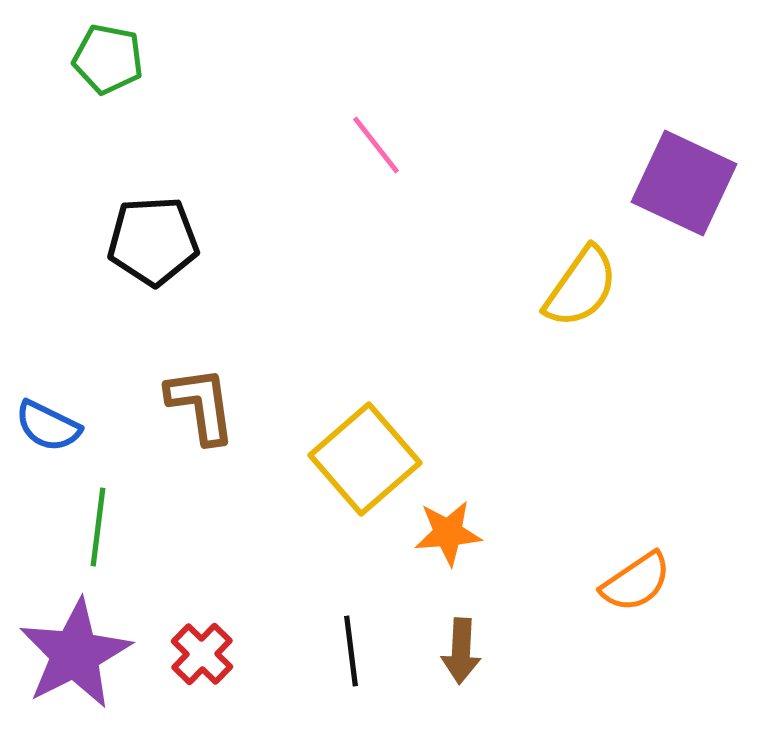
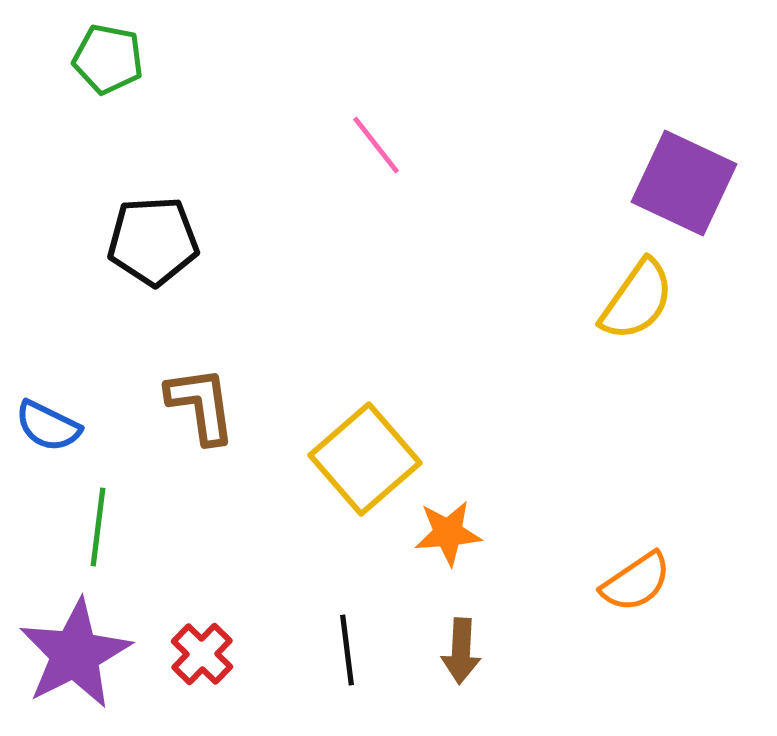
yellow semicircle: moved 56 px right, 13 px down
black line: moved 4 px left, 1 px up
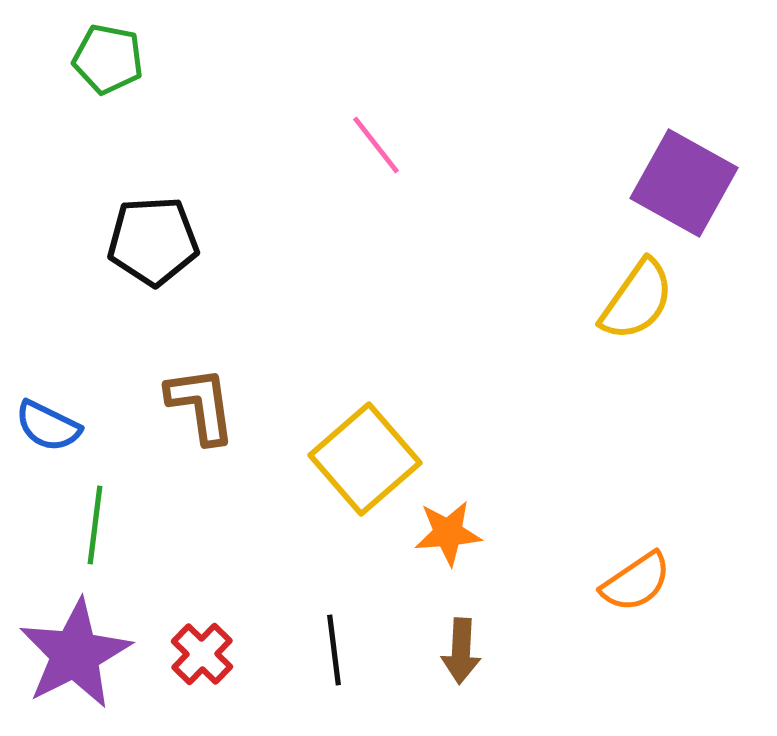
purple square: rotated 4 degrees clockwise
green line: moved 3 px left, 2 px up
black line: moved 13 px left
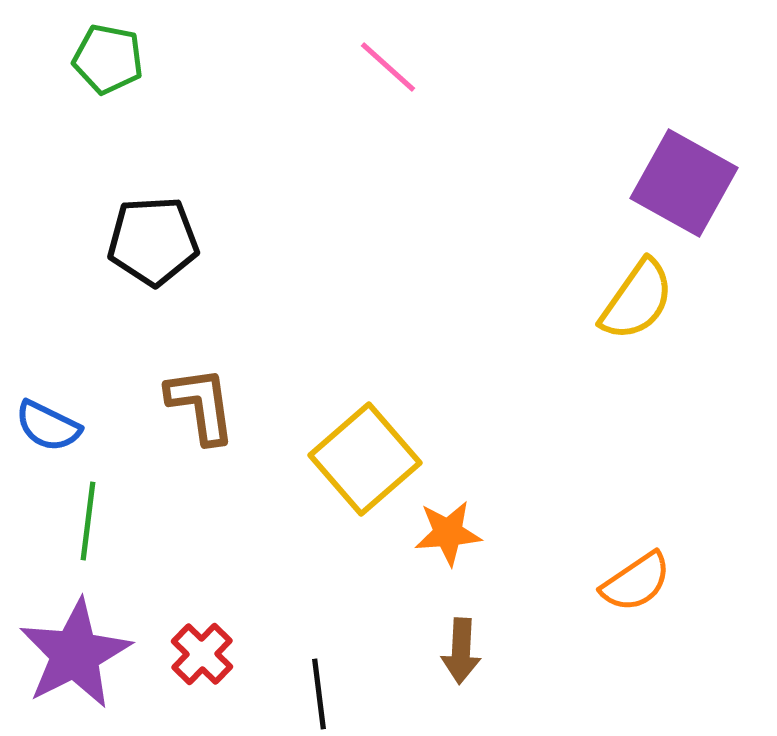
pink line: moved 12 px right, 78 px up; rotated 10 degrees counterclockwise
green line: moved 7 px left, 4 px up
black line: moved 15 px left, 44 px down
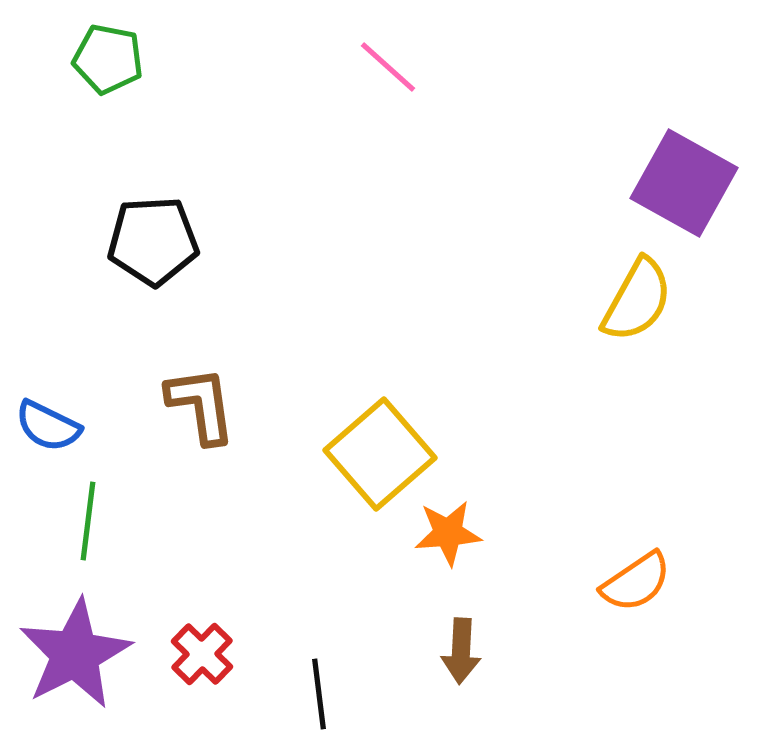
yellow semicircle: rotated 6 degrees counterclockwise
yellow square: moved 15 px right, 5 px up
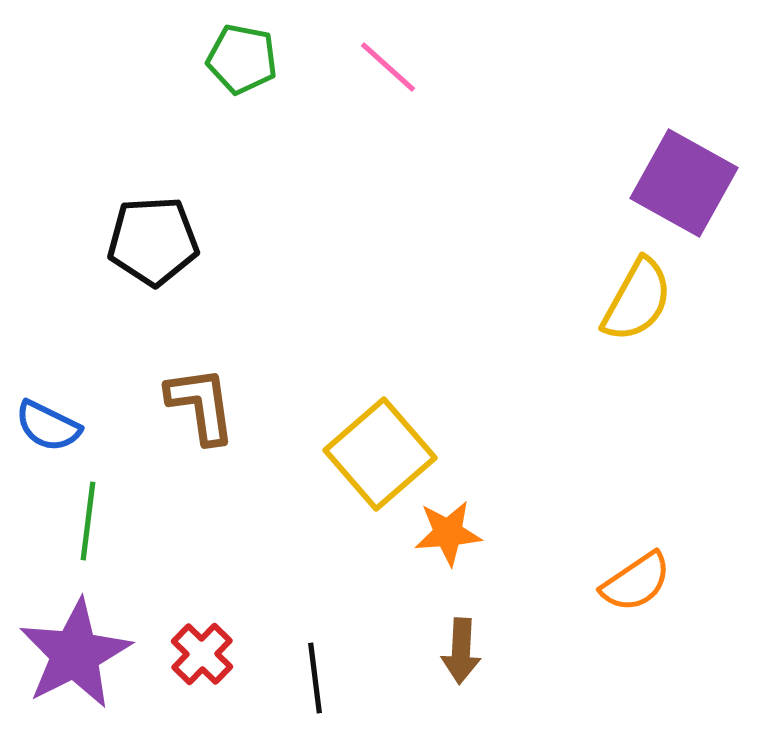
green pentagon: moved 134 px right
black line: moved 4 px left, 16 px up
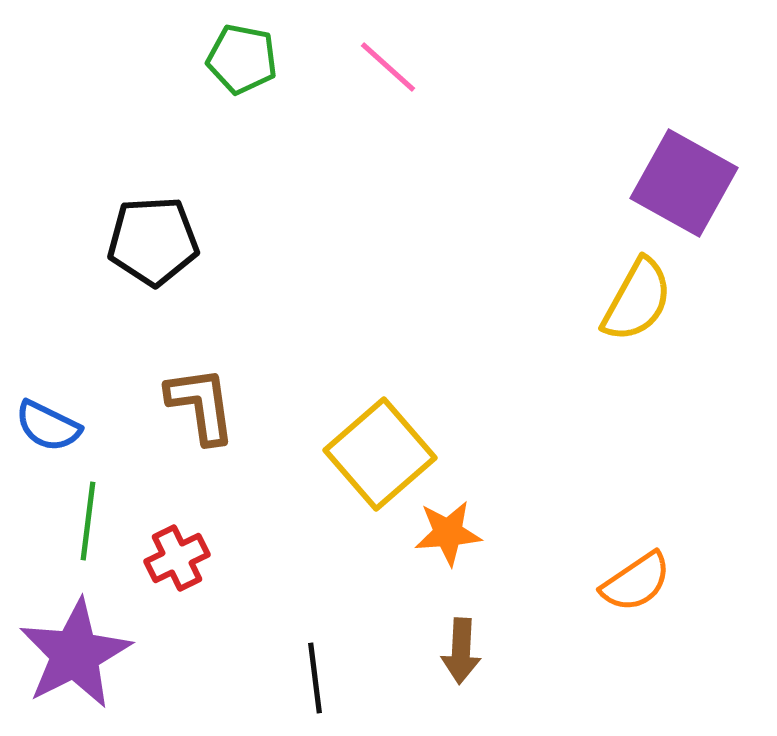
red cross: moved 25 px left, 96 px up; rotated 20 degrees clockwise
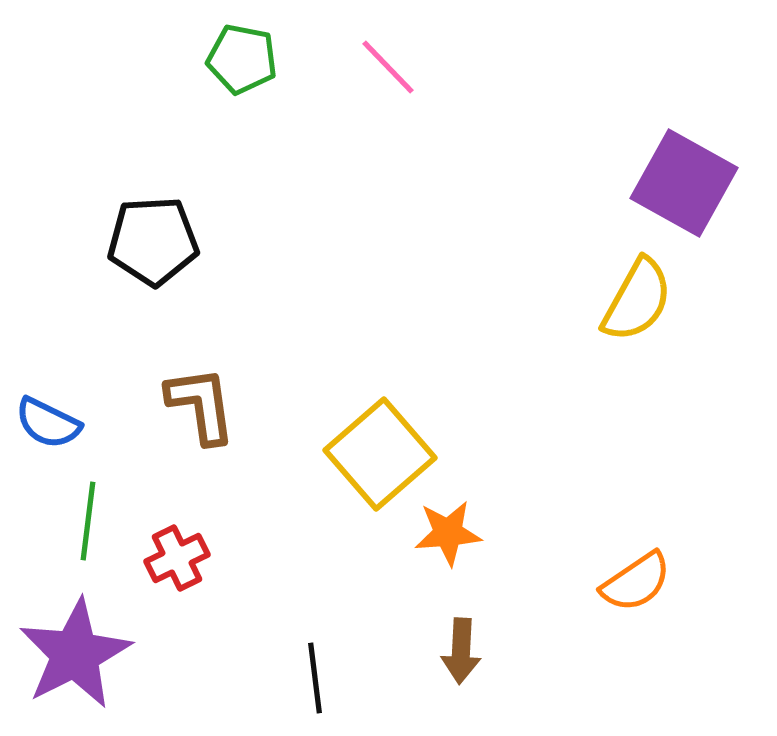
pink line: rotated 4 degrees clockwise
blue semicircle: moved 3 px up
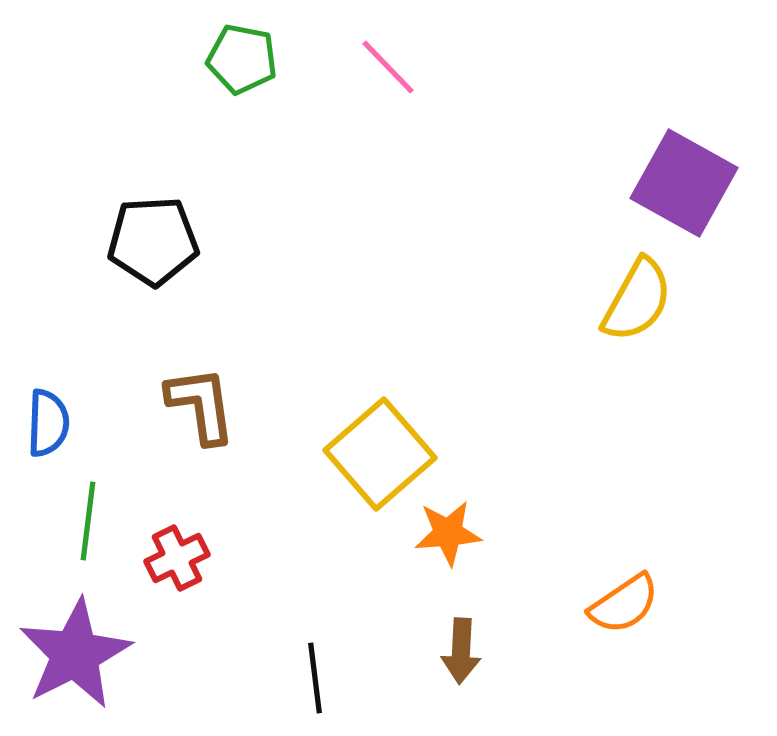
blue semicircle: rotated 114 degrees counterclockwise
orange semicircle: moved 12 px left, 22 px down
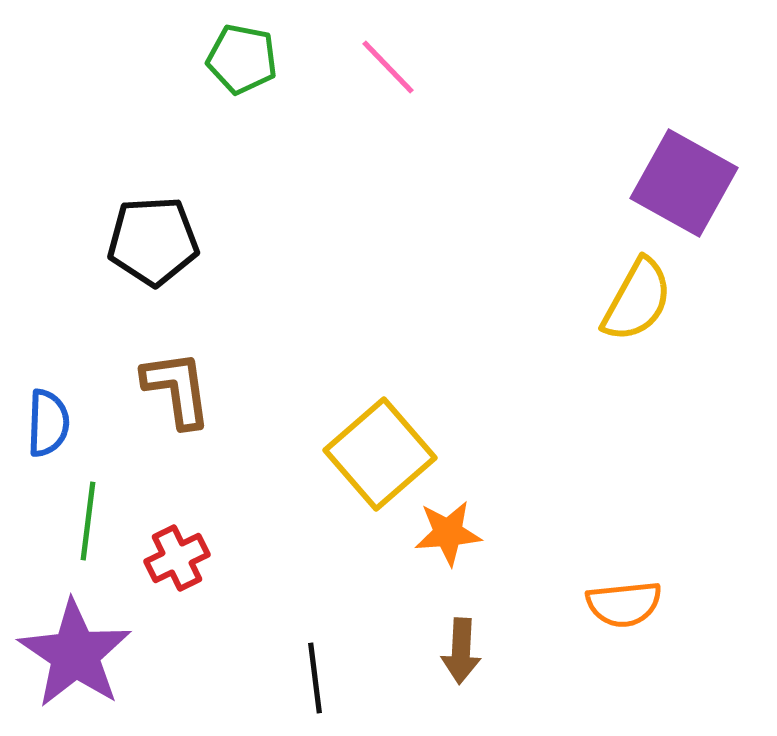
brown L-shape: moved 24 px left, 16 px up
orange semicircle: rotated 28 degrees clockwise
purple star: rotated 11 degrees counterclockwise
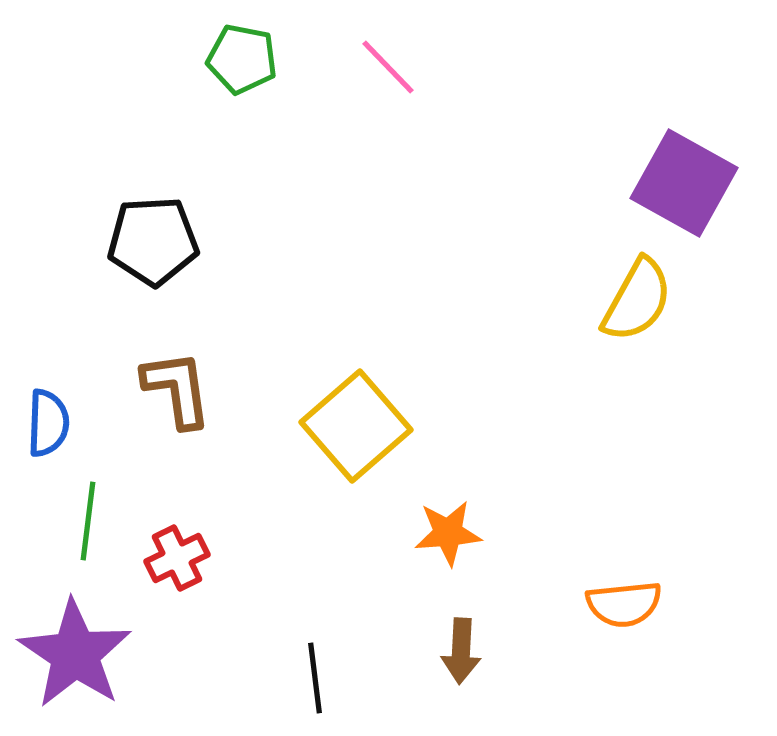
yellow square: moved 24 px left, 28 px up
